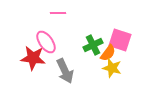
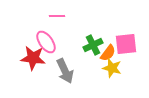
pink line: moved 1 px left, 3 px down
pink square: moved 6 px right, 4 px down; rotated 25 degrees counterclockwise
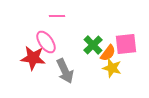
green cross: rotated 18 degrees counterclockwise
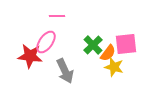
pink ellipse: rotated 70 degrees clockwise
red star: moved 3 px left, 2 px up
yellow star: moved 2 px right, 1 px up
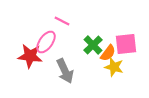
pink line: moved 5 px right, 5 px down; rotated 28 degrees clockwise
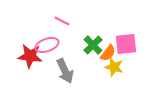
pink ellipse: moved 1 px right, 3 px down; rotated 35 degrees clockwise
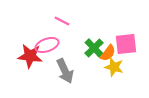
green cross: moved 1 px right, 3 px down
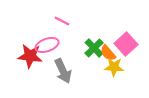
pink square: rotated 35 degrees counterclockwise
orange semicircle: rotated 102 degrees clockwise
yellow star: rotated 12 degrees counterclockwise
gray arrow: moved 2 px left
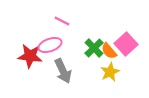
pink ellipse: moved 3 px right
orange semicircle: moved 1 px right, 2 px up
yellow star: moved 4 px left, 5 px down; rotated 30 degrees counterclockwise
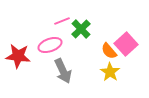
pink line: rotated 49 degrees counterclockwise
green cross: moved 13 px left, 19 px up
red star: moved 12 px left
yellow star: rotated 12 degrees counterclockwise
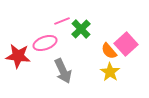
pink ellipse: moved 5 px left, 2 px up
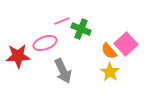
green cross: rotated 24 degrees counterclockwise
red star: rotated 10 degrees counterclockwise
